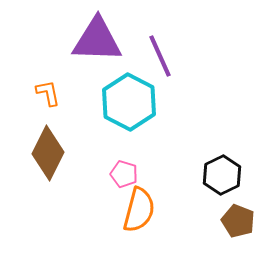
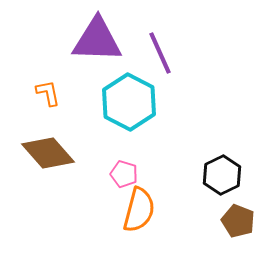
purple line: moved 3 px up
brown diamond: rotated 68 degrees counterclockwise
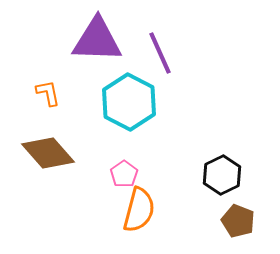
pink pentagon: rotated 20 degrees clockwise
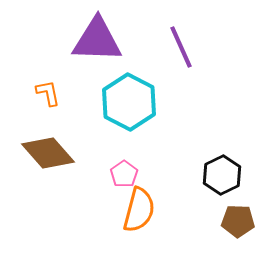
purple line: moved 21 px right, 6 px up
brown pentagon: rotated 20 degrees counterclockwise
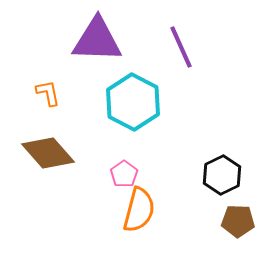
cyan hexagon: moved 4 px right
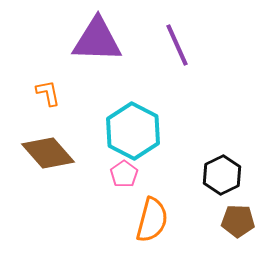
purple line: moved 4 px left, 2 px up
cyan hexagon: moved 29 px down
orange semicircle: moved 13 px right, 10 px down
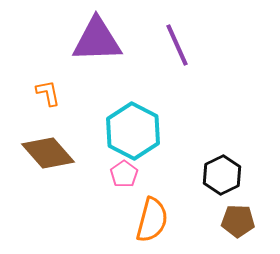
purple triangle: rotated 4 degrees counterclockwise
